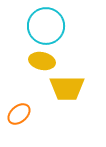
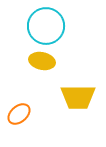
yellow trapezoid: moved 11 px right, 9 px down
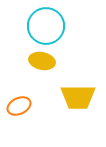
orange ellipse: moved 8 px up; rotated 15 degrees clockwise
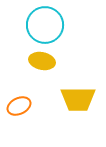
cyan circle: moved 1 px left, 1 px up
yellow trapezoid: moved 2 px down
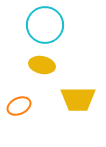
yellow ellipse: moved 4 px down
